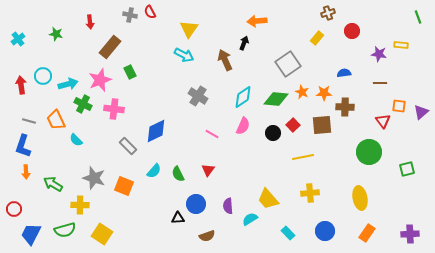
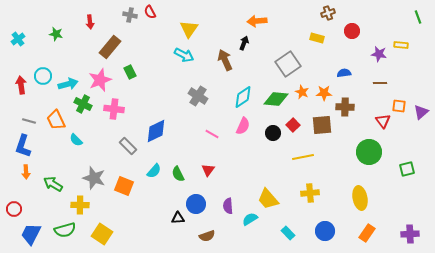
yellow rectangle at (317, 38): rotated 64 degrees clockwise
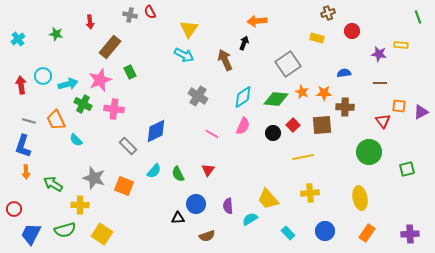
purple triangle at (421, 112): rotated 14 degrees clockwise
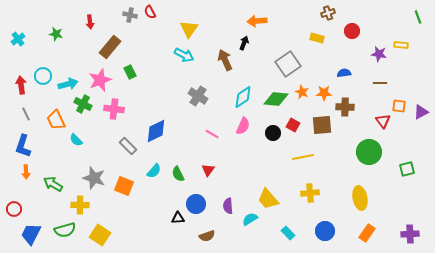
gray line at (29, 121): moved 3 px left, 7 px up; rotated 48 degrees clockwise
red square at (293, 125): rotated 16 degrees counterclockwise
yellow square at (102, 234): moved 2 px left, 1 px down
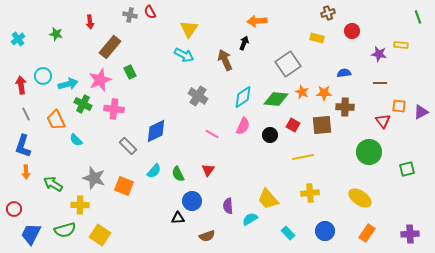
black circle at (273, 133): moved 3 px left, 2 px down
yellow ellipse at (360, 198): rotated 45 degrees counterclockwise
blue circle at (196, 204): moved 4 px left, 3 px up
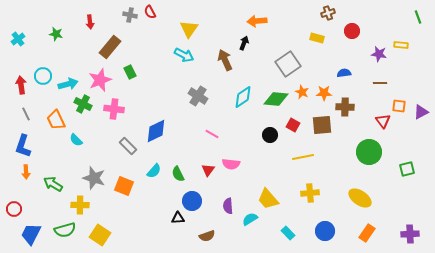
pink semicircle at (243, 126): moved 12 px left, 38 px down; rotated 72 degrees clockwise
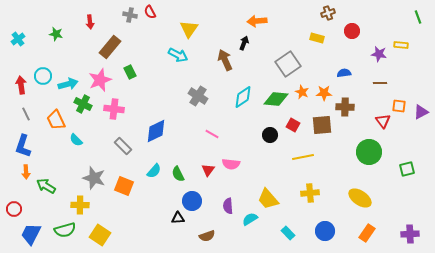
cyan arrow at (184, 55): moved 6 px left
gray rectangle at (128, 146): moved 5 px left
green arrow at (53, 184): moved 7 px left, 2 px down
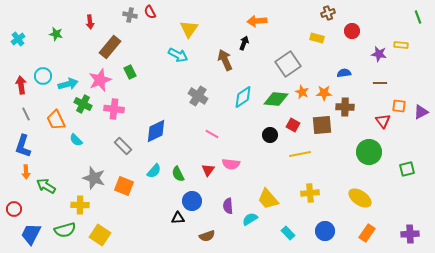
yellow line at (303, 157): moved 3 px left, 3 px up
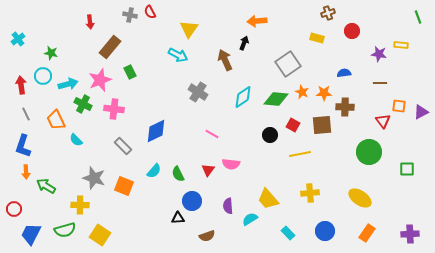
green star at (56, 34): moved 5 px left, 19 px down
gray cross at (198, 96): moved 4 px up
green square at (407, 169): rotated 14 degrees clockwise
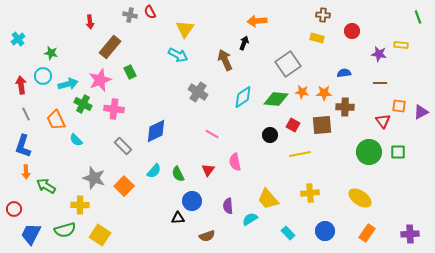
brown cross at (328, 13): moved 5 px left, 2 px down; rotated 24 degrees clockwise
yellow triangle at (189, 29): moved 4 px left
orange star at (302, 92): rotated 16 degrees counterclockwise
pink semicircle at (231, 164): moved 4 px right, 2 px up; rotated 72 degrees clockwise
green square at (407, 169): moved 9 px left, 17 px up
orange square at (124, 186): rotated 24 degrees clockwise
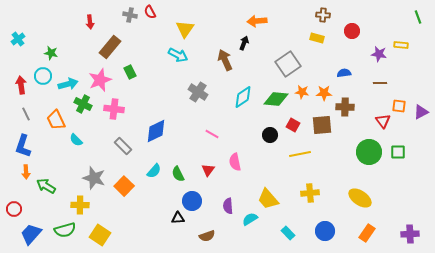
blue trapezoid at (31, 234): rotated 15 degrees clockwise
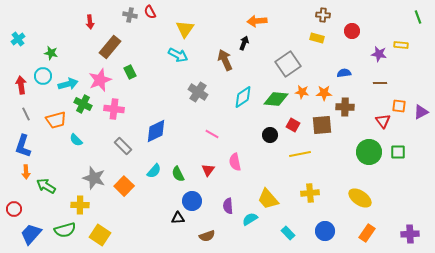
orange trapezoid at (56, 120): rotated 80 degrees counterclockwise
